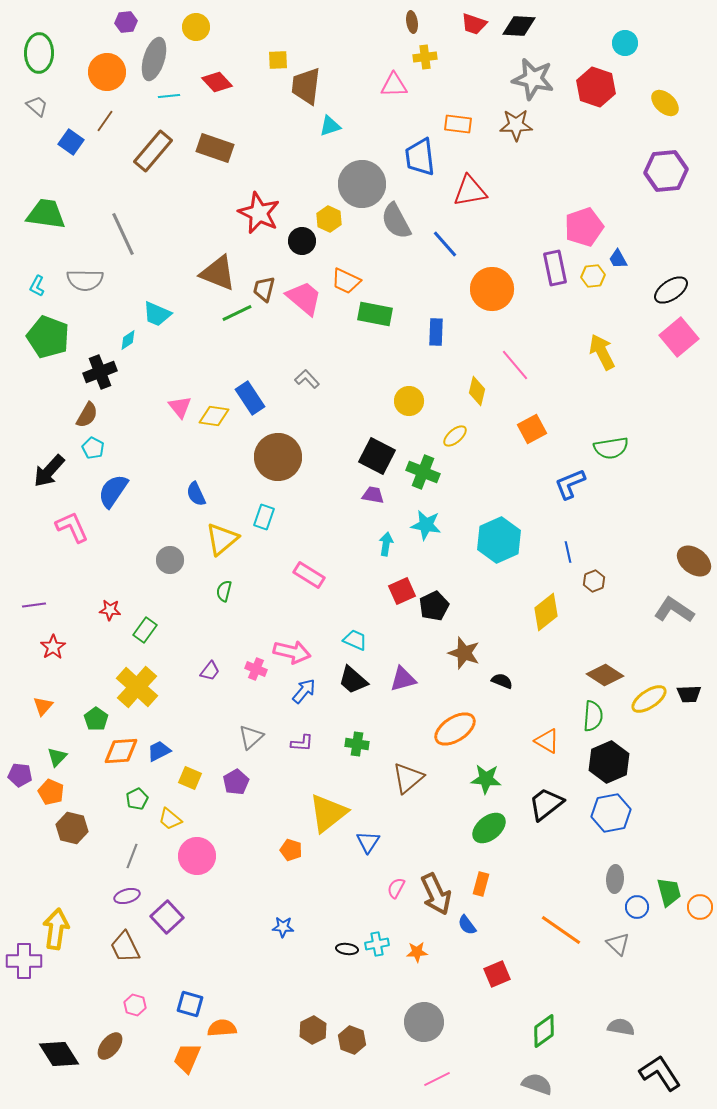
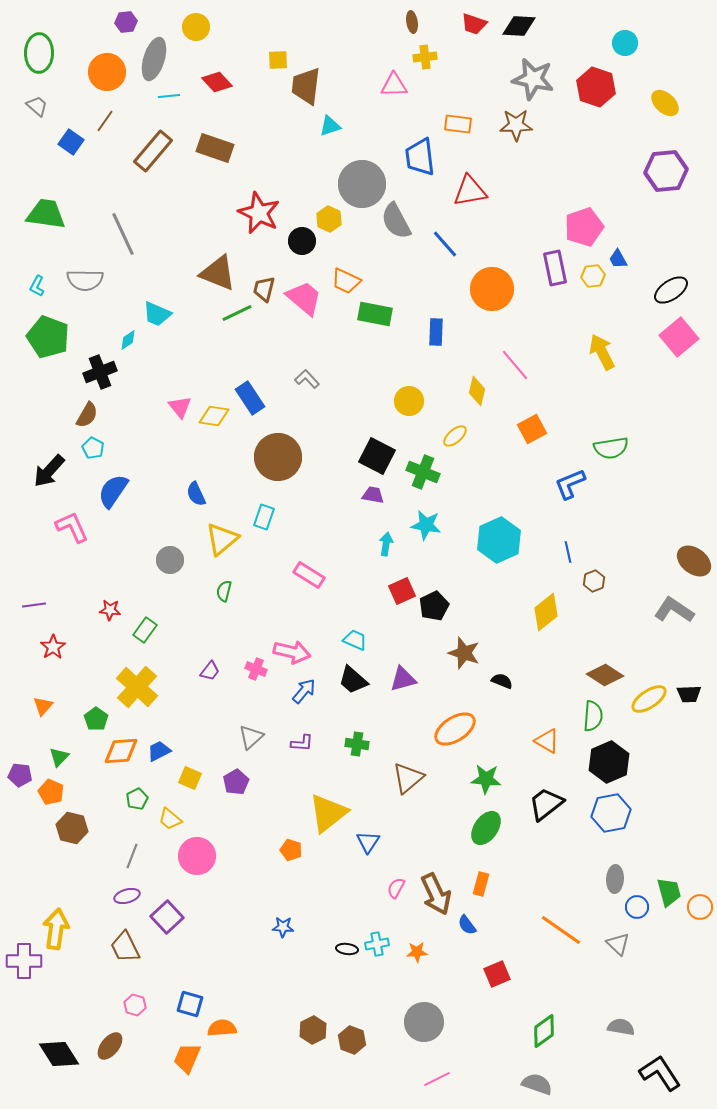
green triangle at (57, 757): moved 2 px right
green ellipse at (489, 828): moved 3 px left; rotated 16 degrees counterclockwise
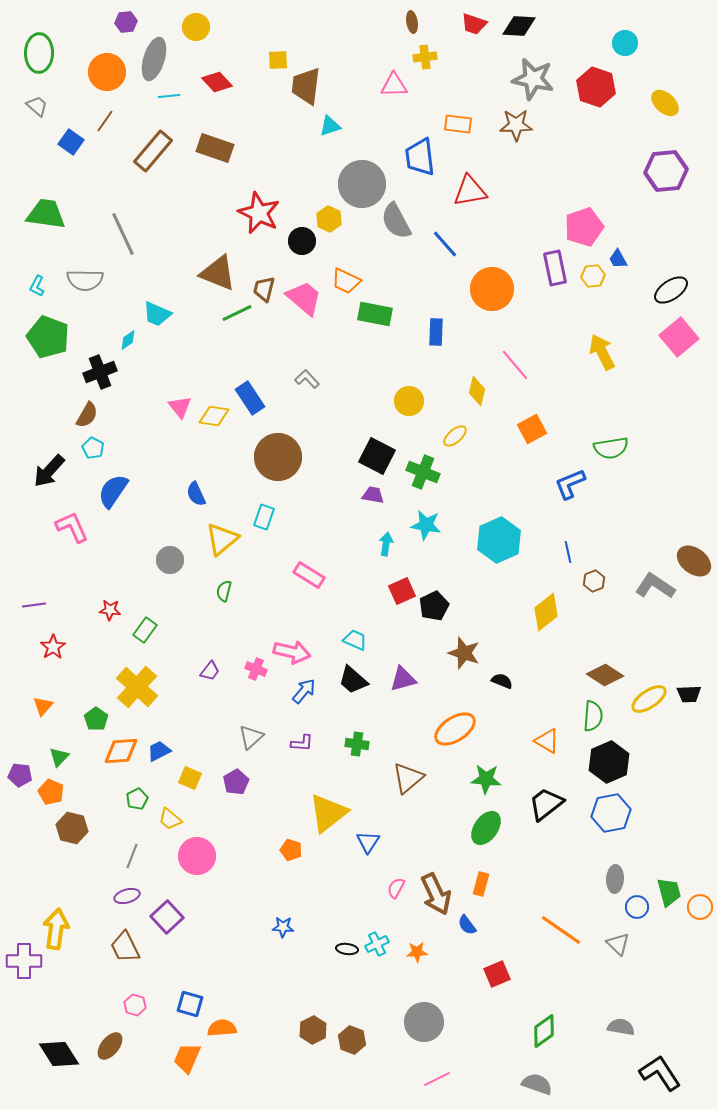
gray L-shape at (674, 610): moved 19 px left, 24 px up
cyan cross at (377, 944): rotated 15 degrees counterclockwise
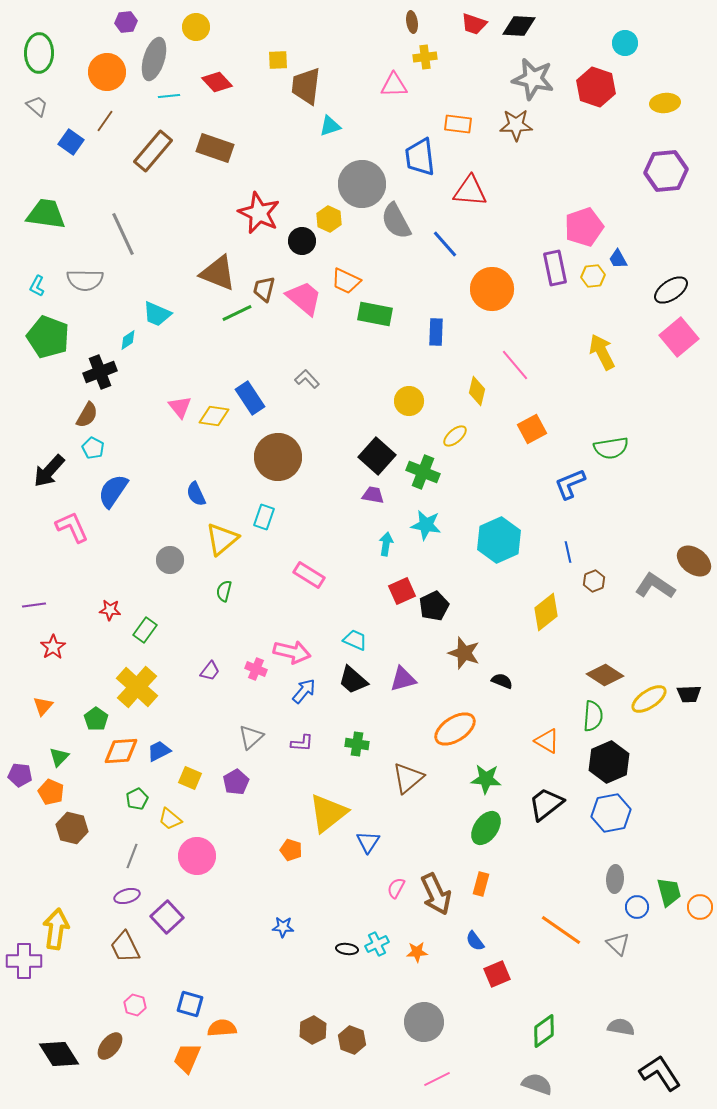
yellow ellipse at (665, 103): rotated 48 degrees counterclockwise
red triangle at (470, 191): rotated 15 degrees clockwise
black square at (377, 456): rotated 15 degrees clockwise
blue semicircle at (467, 925): moved 8 px right, 16 px down
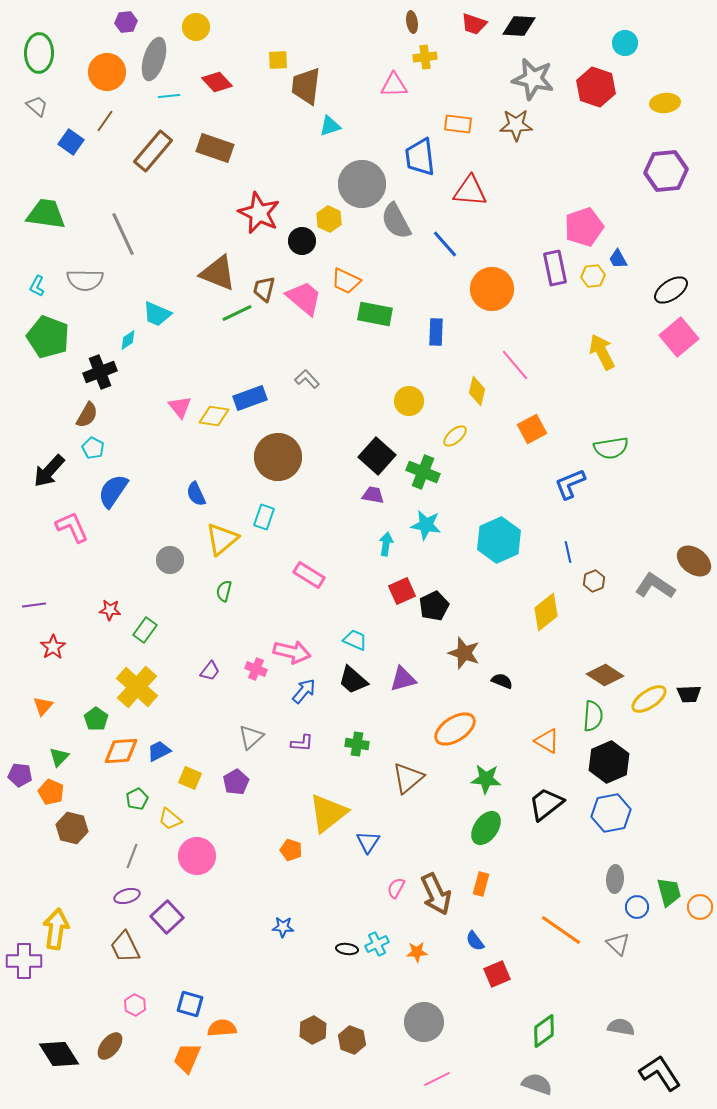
blue rectangle at (250, 398): rotated 76 degrees counterclockwise
pink hexagon at (135, 1005): rotated 10 degrees clockwise
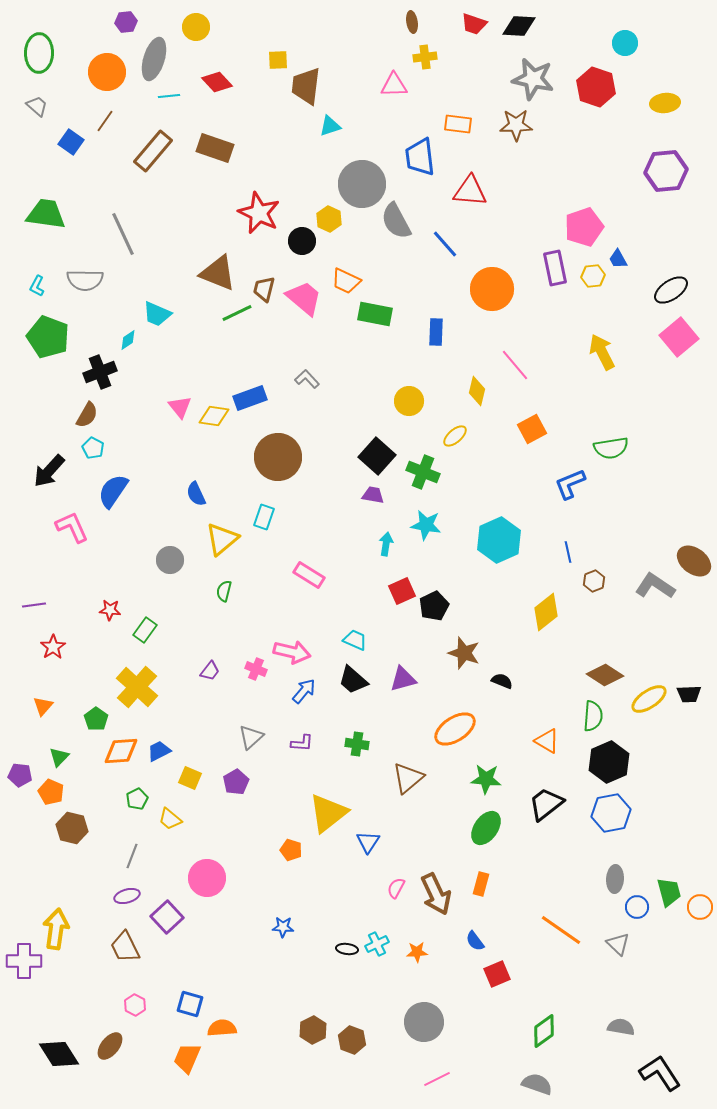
pink circle at (197, 856): moved 10 px right, 22 px down
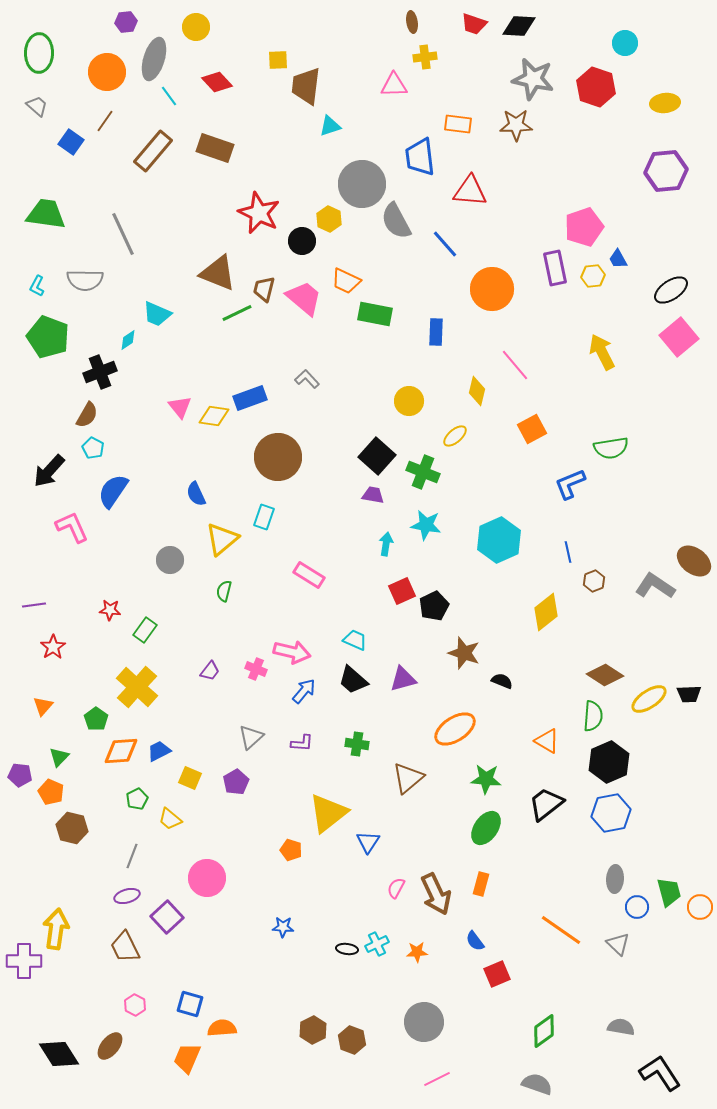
cyan line at (169, 96): rotated 60 degrees clockwise
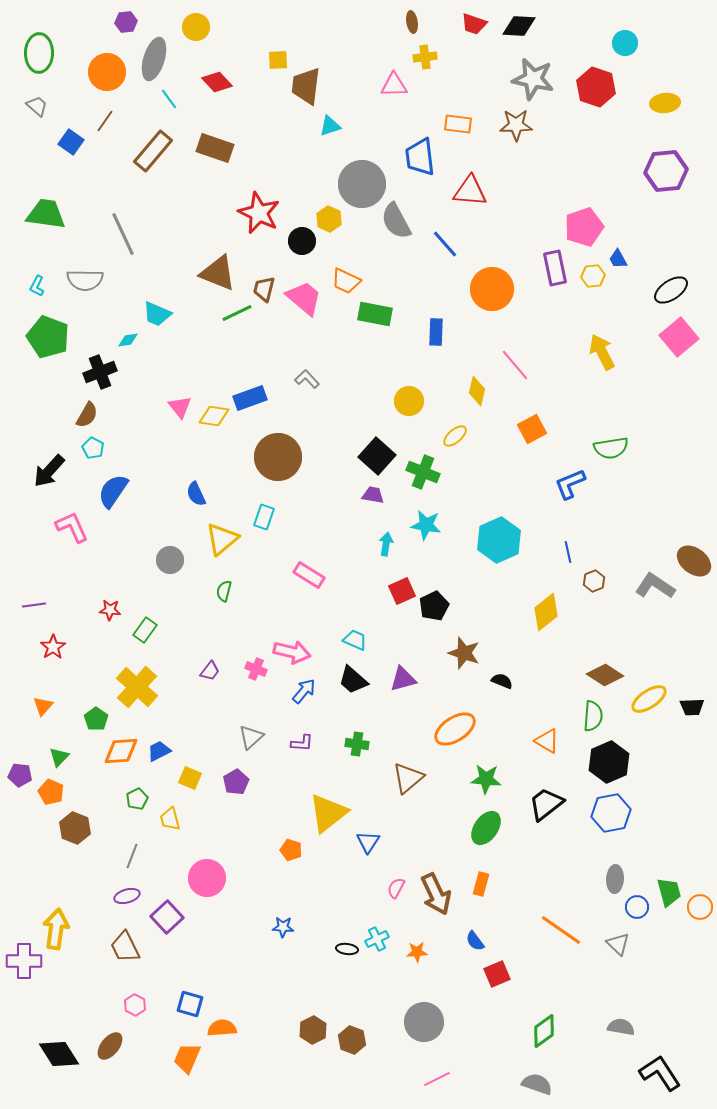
cyan line at (169, 96): moved 3 px down
cyan diamond at (128, 340): rotated 25 degrees clockwise
black trapezoid at (689, 694): moved 3 px right, 13 px down
yellow trapezoid at (170, 819): rotated 35 degrees clockwise
brown hexagon at (72, 828): moved 3 px right; rotated 8 degrees clockwise
cyan cross at (377, 944): moved 5 px up
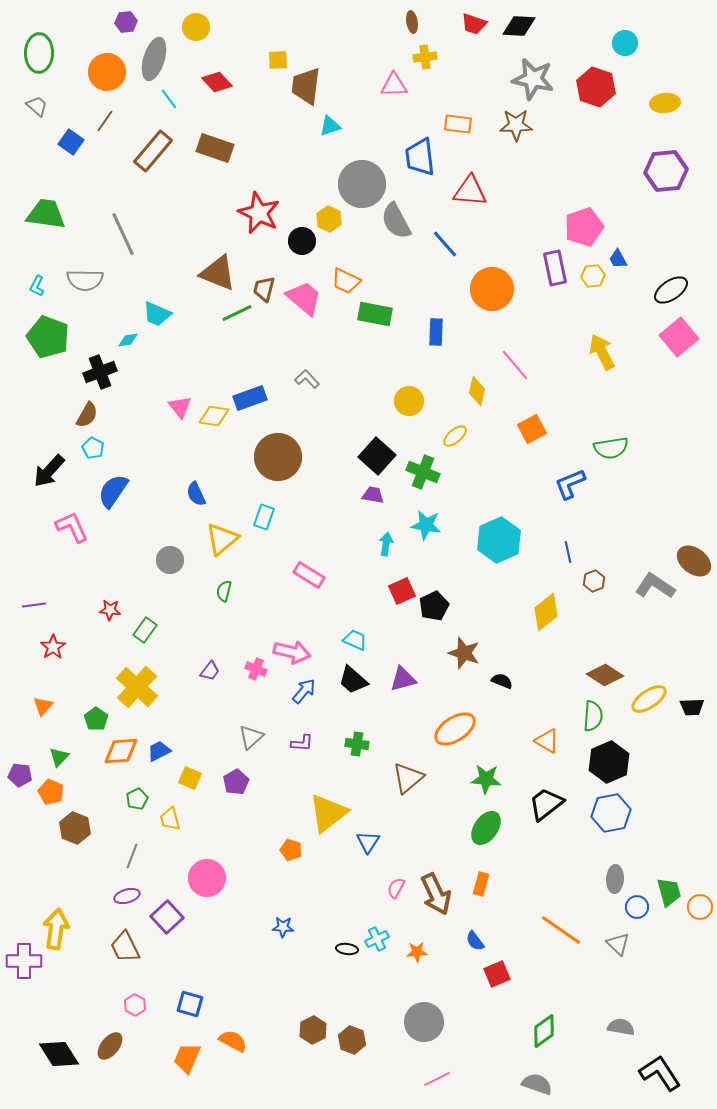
orange semicircle at (222, 1028): moved 11 px right, 13 px down; rotated 32 degrees clockwise
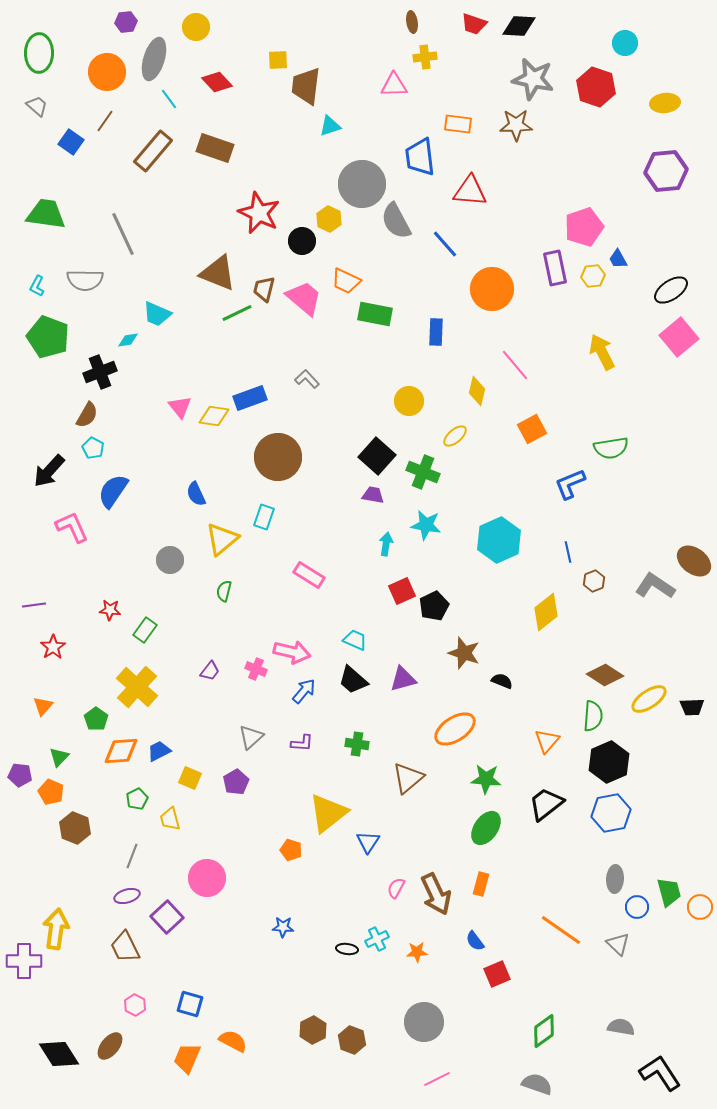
orange triangle at (547, 741): rotated 40 degrees clockwise
